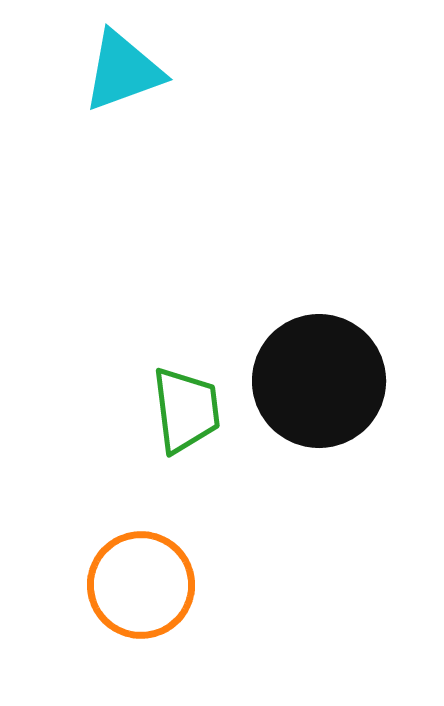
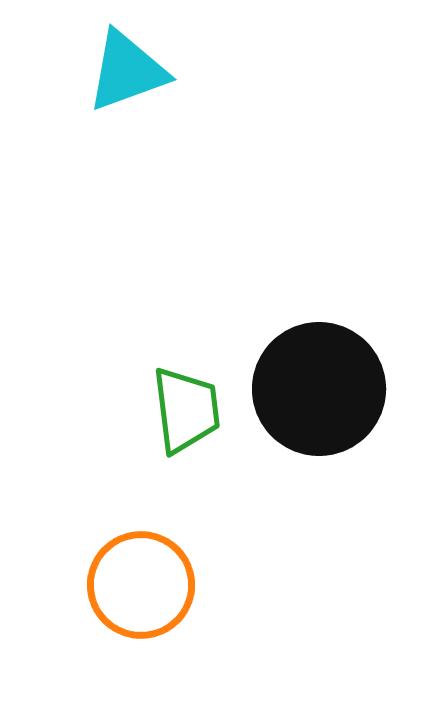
cyan triangle: moved 4 px right
black circle: moved 8 px down
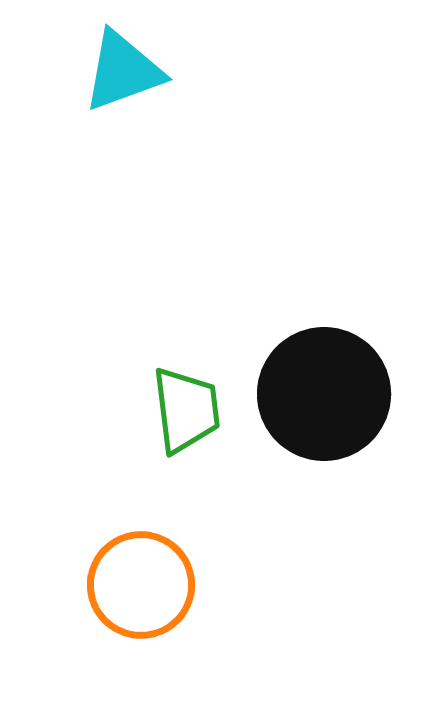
cyan triangle: moved 4 px left
black circle: moved 5 px right, 5 px down
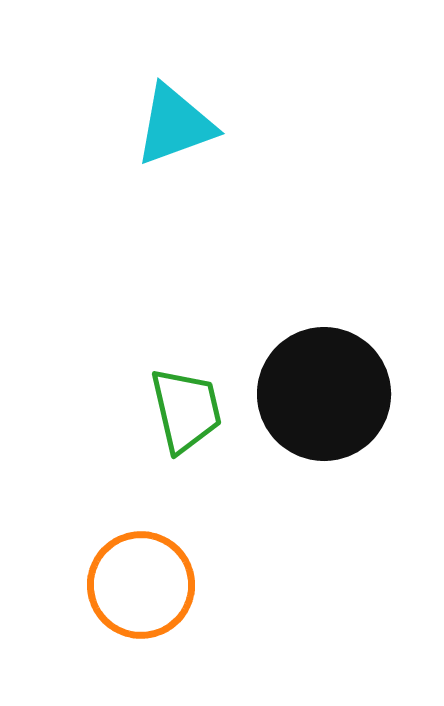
cyan triangle: moved 52 px right, 54 px down
green trapezoid: rotated 6 degrees counterclockwise
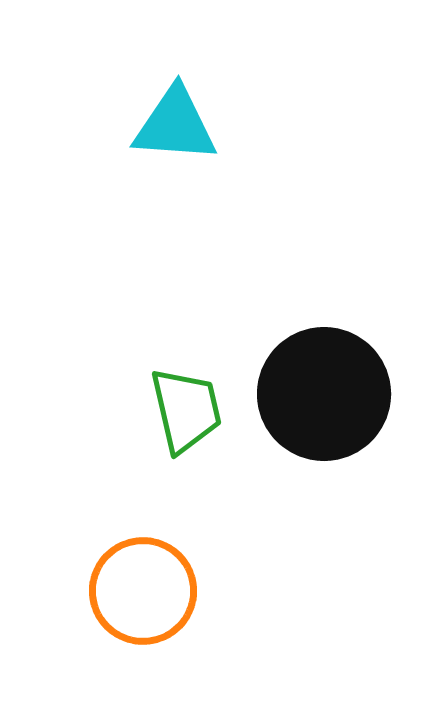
cyan triangle: rotated 24 degrees clockwise
orange circle: moved 2 px right, 6 px down
